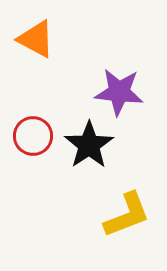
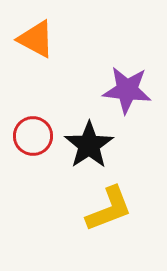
purple star: moved 8 px right, 2 px up
yellow L-shape: moved 18 px left, 6 px up
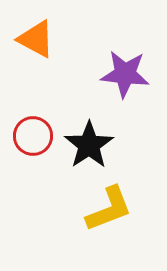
purple star: moved 2 px left, 16 px up
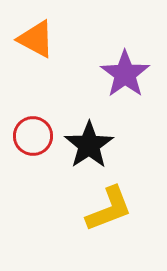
purple star: rotated 30 degrees clockwise
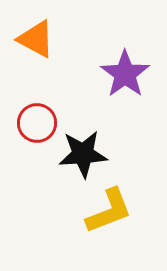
red circle: moved 4 px right, 13 px up
black star: moved 6 px left, 9 px down; rotated 30 degrees clockwise
yellow L-shape: moved 2 px down
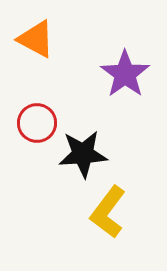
yellow L-shape: moved 1 px left, 1 px down; rotated 148 degrees clockwise
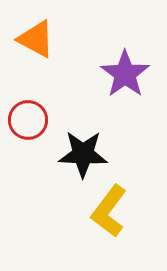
red circle: moved 9 px left, 3 px up
black star: rotated 6 degrees clockwise
yellow L-shape: moved 1 px right, 1 px up
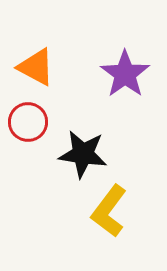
orange triangle: moved 28 px down
red circle: moved 2 px down
black star: rotated 6 degrees clockwise
